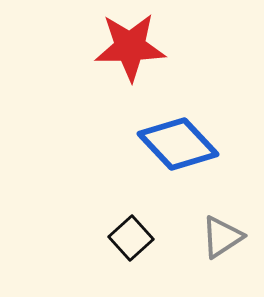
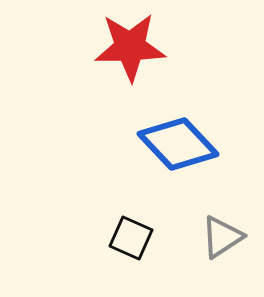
black square: rotated 24 degrees counterclockwise
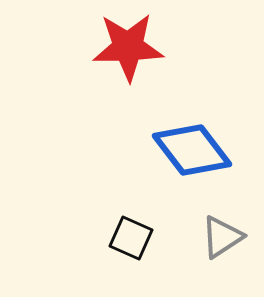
red star: moved 2 px left
blue diamond: moved 14 px right, 6 px down; rotated 6 degrees clockwise
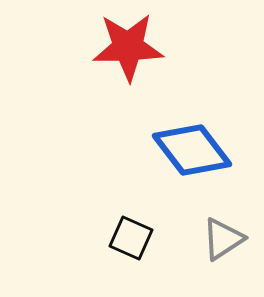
gray triangle: moved 1 px right, 2 px down
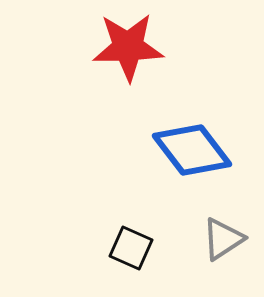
black square: moved 10 px down
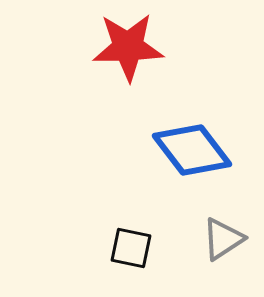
black square: rotated 12 degrees counterclockwise
